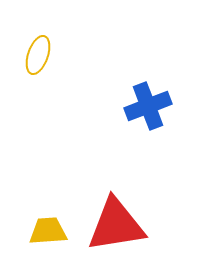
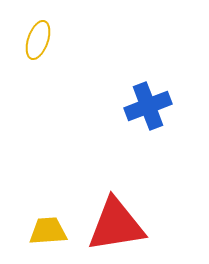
yellow ellipse: moved 15 px up
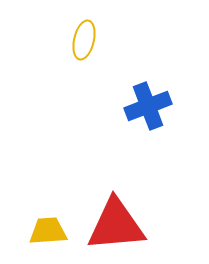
yellow ellipse: moved 46 px right; rotated 6 degrees counterclockwise
red triangle: rotated 4 degrees clockwise
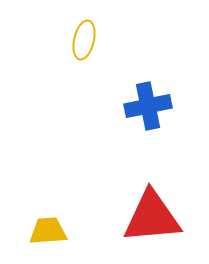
blue cross: rotated 9 degrees clockwise
red triangle: moved 36 px right, 8 px up
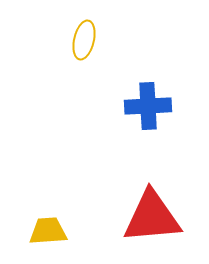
blue cross: rotated 9 degrees clockwise
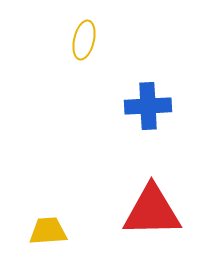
red triangle: moved 6 px up; rotated 4 degrees clockwise
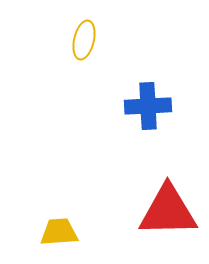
red triangle: moved 16 px right
yellow trapezoid: moved 11 px right, 1 px down
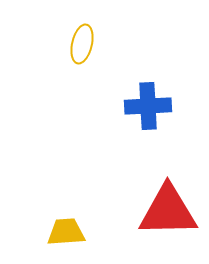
yellow ellipse: moved 2 px left, 4 px down
yellow trapezoid: moved 7 px right
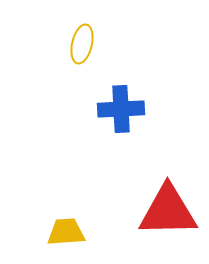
blue cross: moved 27 px left, 3 px down
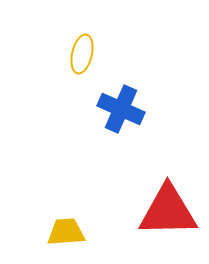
yellow ellipse: moved 10 px down
blue cross: rotated 27 degrees clockwise
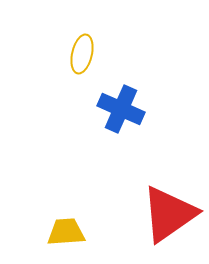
red triangle: moved 1 px right, 3 px down; rotated 34 degrees counterclockwise
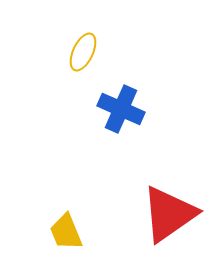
yellow ellipse: moved 1 px right, 2 px up; rotated 12 degrees clockwise
yellow trapezoid: rotated 108 degrees counterclockwise
